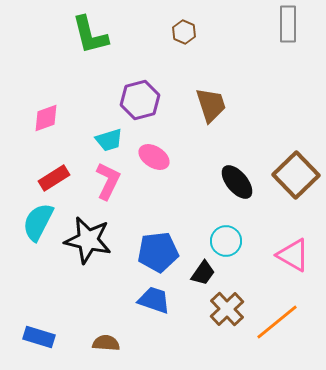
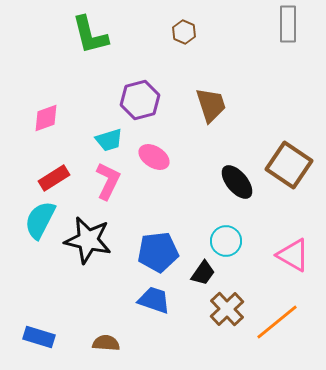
brown square: moved 7 px left, 10 px up; rotated 12 degrees counterclockwise
cyan semicircle: moved 2 px right, 2 px up
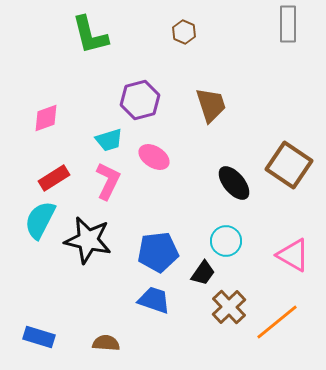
black ellipse: moved 3 px left, 1 px down
brown cross: moved 2 px right, 2 px up
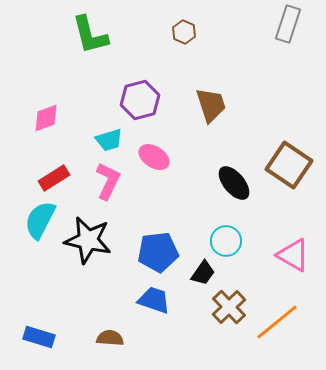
gray rectangle: rotated 18 degrees clockwise
brown semicircle: moved 4 px right, 5 px up
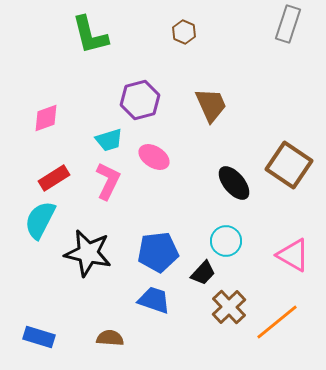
brown trapezoid: rotated 6 degrees counterclockwise
black star: moved 13 px down
black trapezoid: rotated 8 degrees clockwise
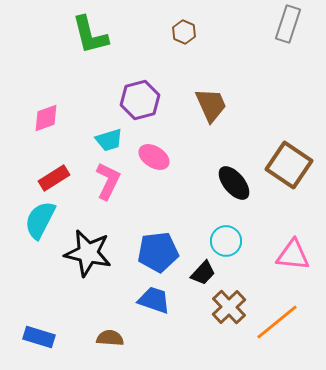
pink triangle: rotated 24 degrees counterclockwise
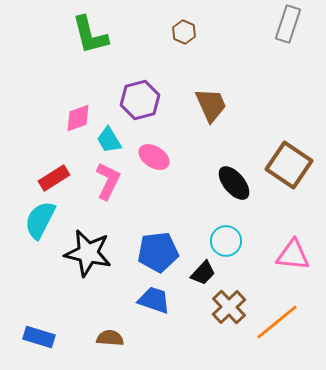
pink diamond: moved 32 px right
cyan trapezoid: rotated 76 degrees clockwise
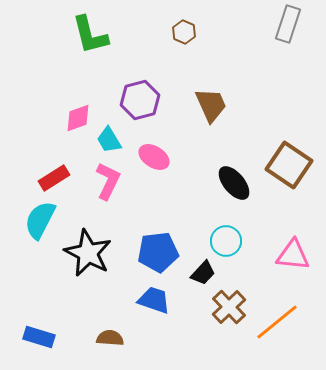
black star: rotated 15 degrees clockwise
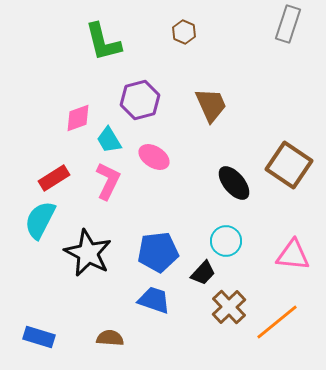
green L-shape: moved 13 px right, 7 px down
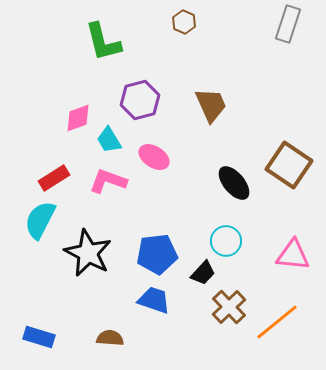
brown hexagon: moved 10 px up
pink L-shape: rotated 96 degrees counterclockwise
blue pentagon: moved 1 px left, 2 px down
